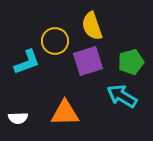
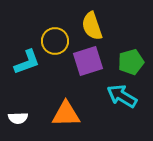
orange triangle: moved 1 px right, 1 px down
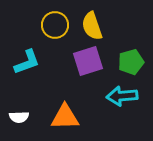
yellow circle: moved 16 px up
cyan arrow: rotated 36 degrees counterclockwise
orange triangle: moved 1 px left, 3 px down
white semicircle: moved 1 px right, 1 px up
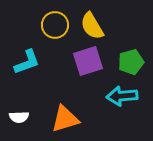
yellow semicircle: rotated 12 degrees counterclockwise
orange triangle: moved 2 px down; rotated 16 degrees counterclockwise
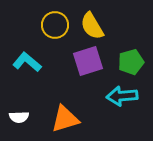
cyan L-shape: rotated 120 degrees counterclockwise
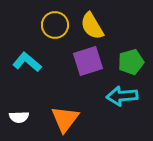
orange triangle: rotated 36 degrees counterclockwise
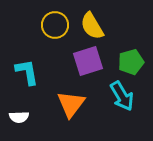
cyan L-shape: moved 10 px down; rotated 40 degrees clockwise
cyan arrow: rotated 116 degrees counterclockwise
orange triangle: moved 6 px right, 15 px up
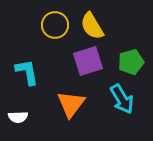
cyan arrow: moved 3 px down
white semicircle: moved 1 px left
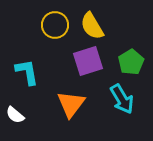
green pentagon: rotated 15 degrees counterclockwise
white semicircle: moved 3 px left, 2 px up; rotated 42 degrees clockwise
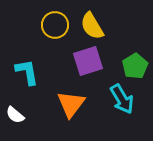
green pentagon: moved 4 px right, 4 px down
